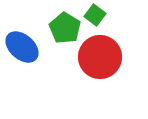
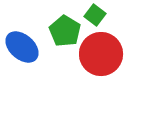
green pentagon: moved 3 px down
red circle: moved 1 px right, 3 px up
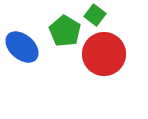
red circle: moved 3 px right
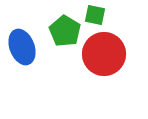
green square: rotated 25 degrees counterclockwise
blue ellipse: rotated 28 degrees clockwise
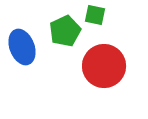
green pentagon: rotated 16 degrees clockwise
red circle: moved 12 px down
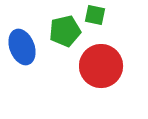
green pentagon: rotated 12 degrees clockwise
red circle: moved 3 px left
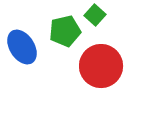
green square: rotated 30 degrees clockwise
blue ellipse: rotated 12 degrees counterclockwise
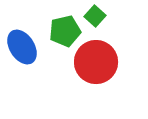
green square: moved 1 px down
red circle: moved 5 px left, 4 px up
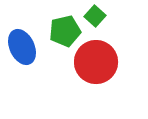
blue ellipse: rotated 8 degrees clockwise
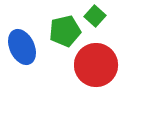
red circle: moved 3 px down
